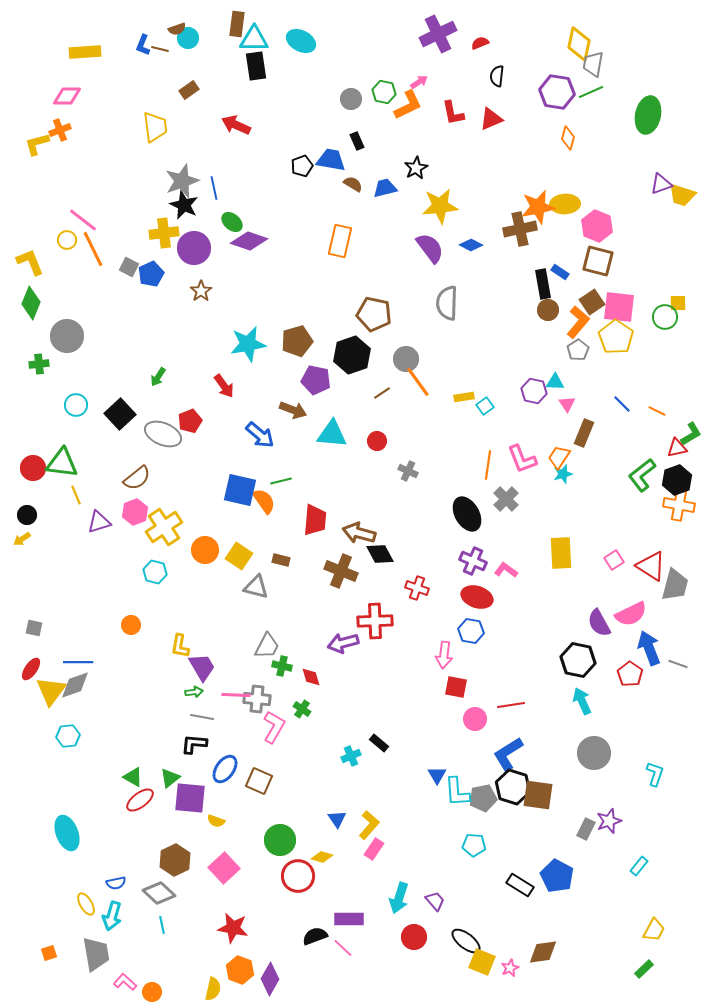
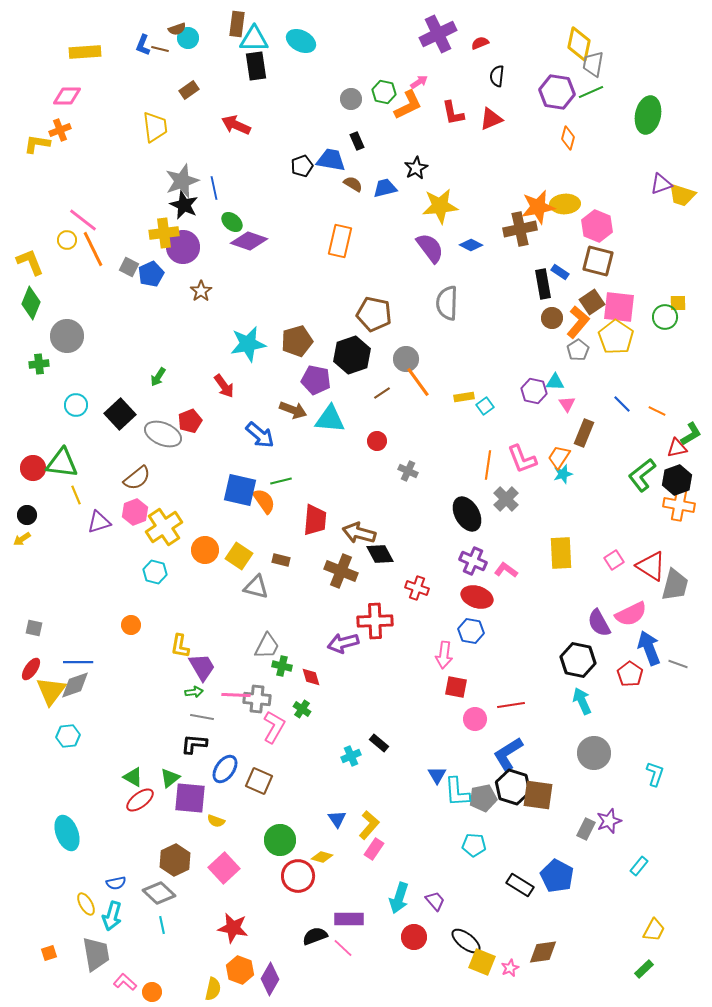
yellow L-shape at (37, 144): rotated 24 degrees clockwise
purple circle at (194, 248): moved 11 px left, 1 px up
brown circle at (548, 310): moved 4 px right, 8 px down
cyan triangle at (332, 434): moved 2 px left, 15 px up
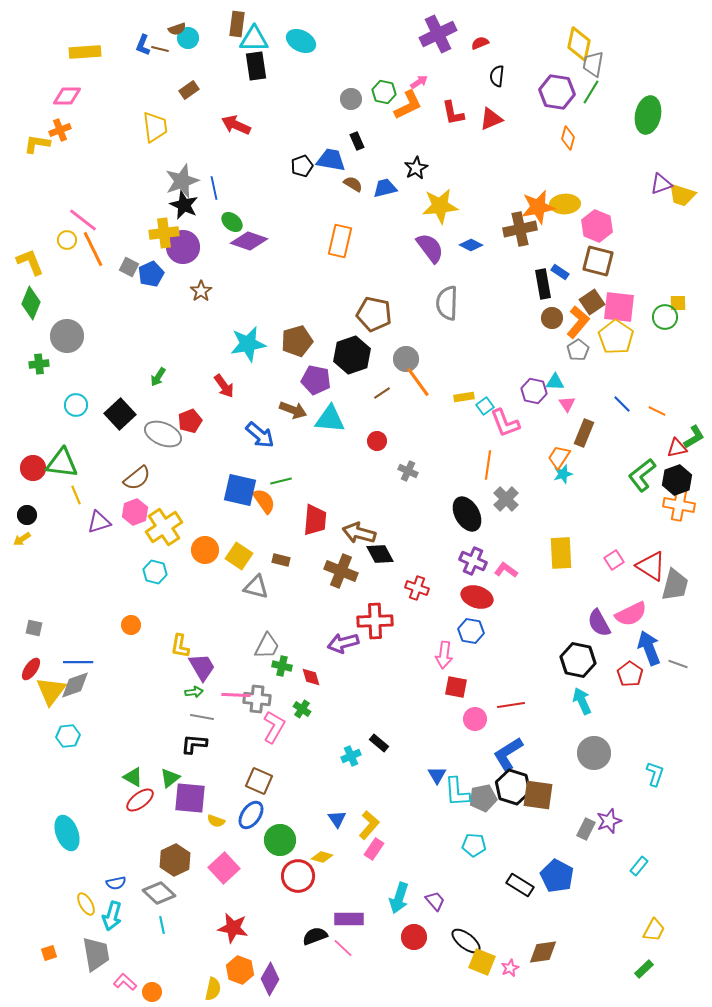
green line at (591, 92): rotated 35 degrees counterclockwise
green L-shape at (691, 434): moved 3 px right, 3 px down
pink L-shape at (522, 459): moved 17 px left, 36 px up
blue ellipse at (225, 769): moved 26 px right, 46 px down
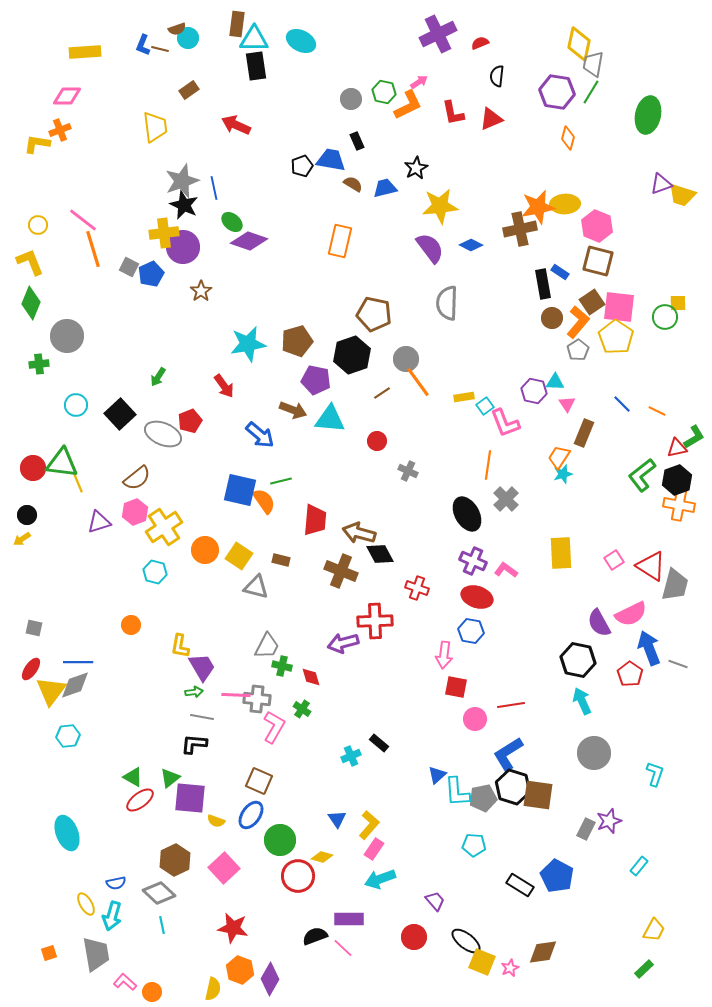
yellow circle at (67, 240): moved 29 px left, 15 px up
orange line at (93, 249): rotated 9 degrees clockwise
yellow line at (76, 495): moved 2 px right, 12 px up
blue triangle at (437, 775): rotated 18 degrees clockwise
cyan arrow at (399, 898): moved 19 px left, 19 px up; rotated 52 degrees clockwise
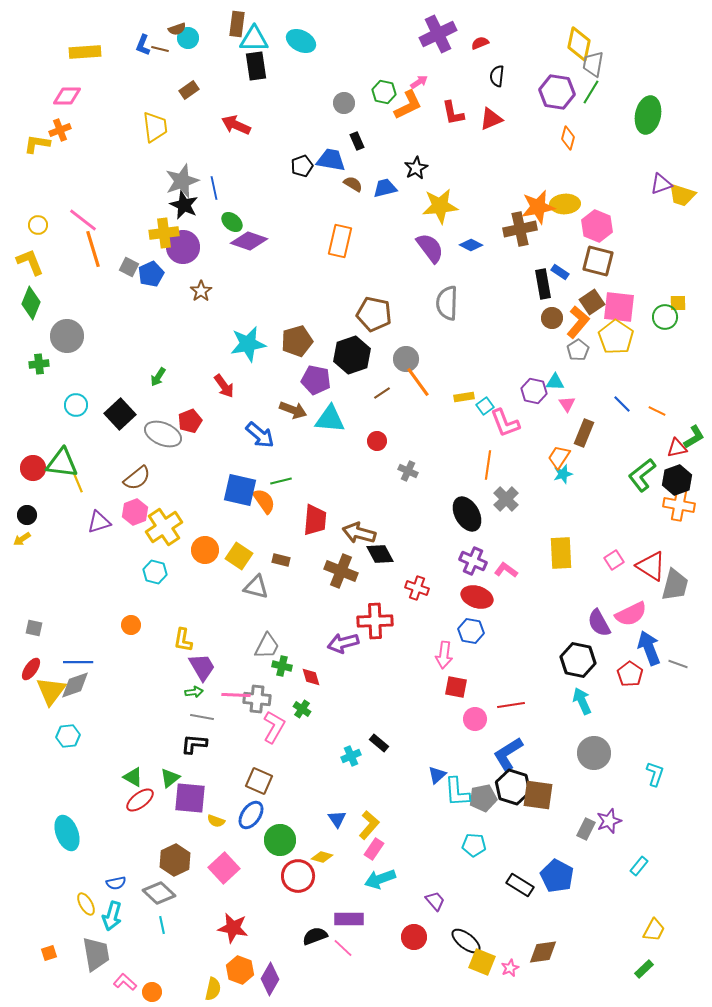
gray circle at (351, 99): moved 7 px left, 4 px down
yellow L-shape at (180, 646): moved 3 px right, 6 px up
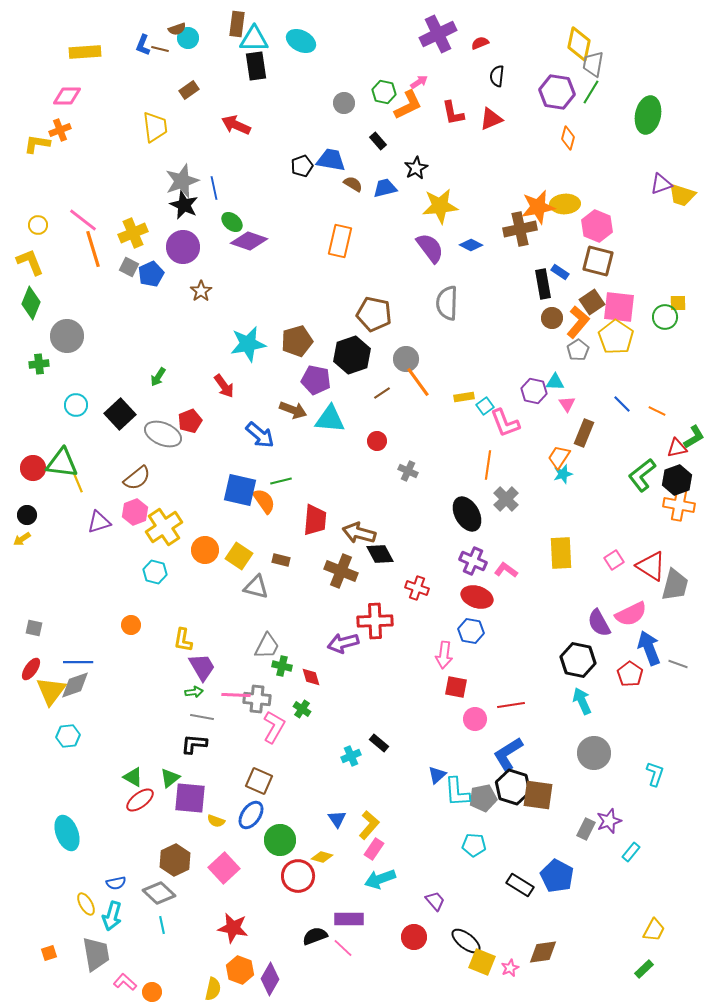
black rectangle at (357, 141): moved 21 px right; rotated 18 degrees counterclockwise
yellow cross at (164, 233): moved 31 px left; rotated 16 degrees counterclockwise
cyan rectangle at (639, 866): moved 8 px left, 14 px up
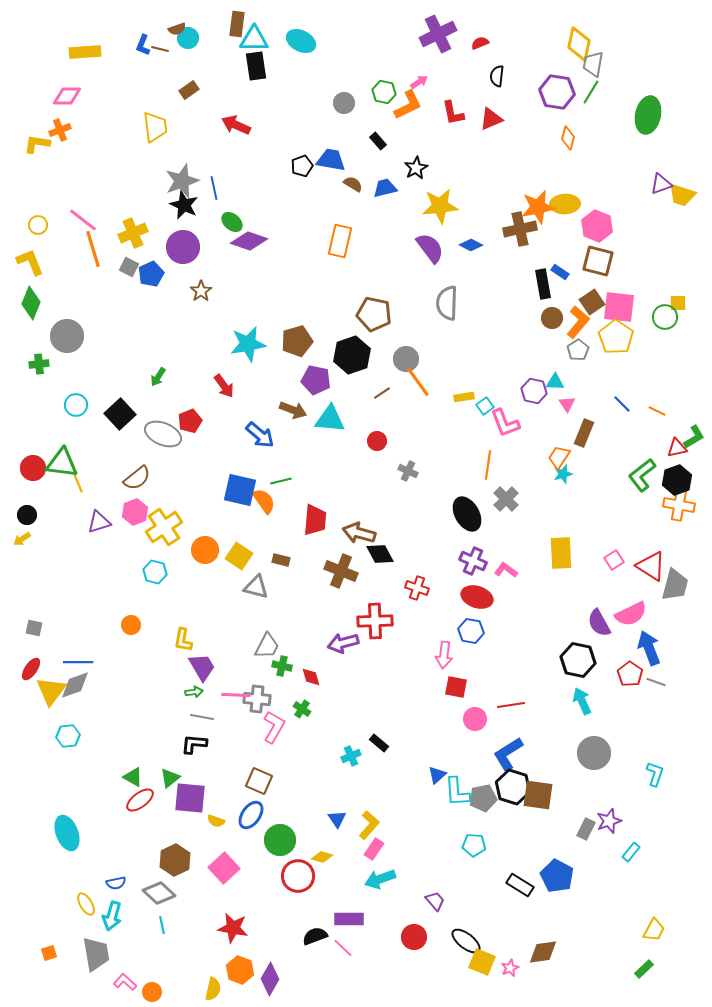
gray line at (678, 664): moved 22 px left, 18 px down
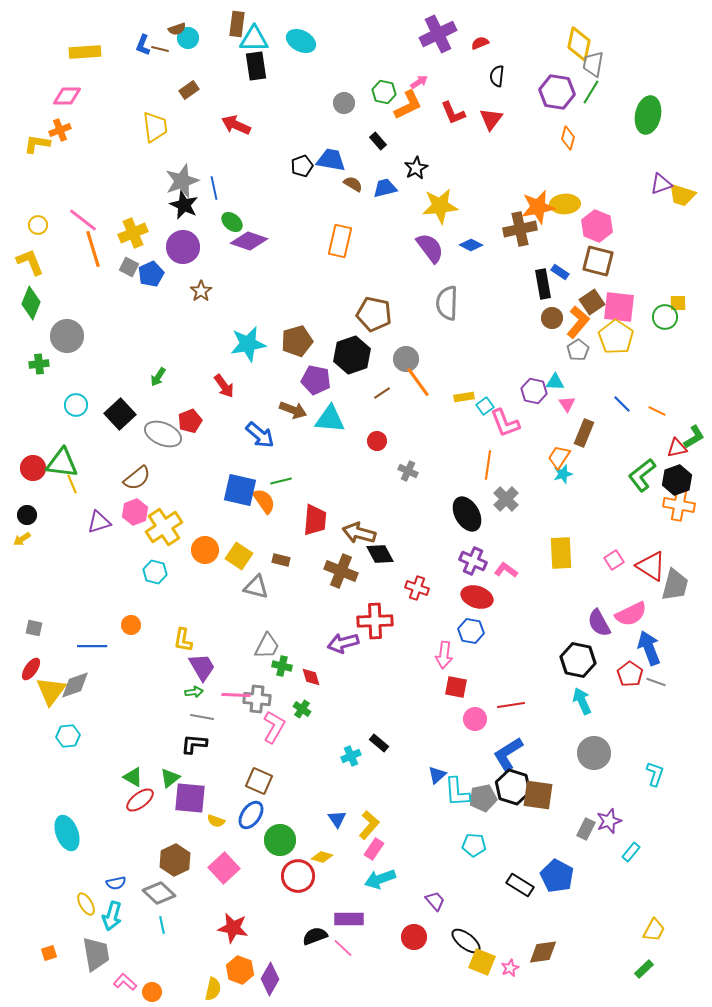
red L-shape at (453, 113): rotated 12 degrees counterclockwise
red triangle at (491, 119): rotated 30 degrees counterclockwise
yellow line at (78, 483): moved 6 px left, 1 px down
blue line at (78, 662): moved 14 px right, 16 px up
